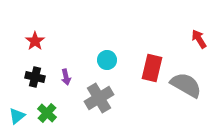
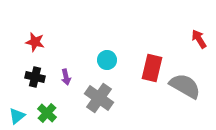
red star: moved 1 px down; rotated 24 degrees counterclockwise
gray semicircle: moved 1 px left, 1 px down
gray cross: rotated 24 degrees counterclockwise
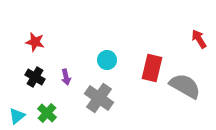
black cross: rotated 18 degrees clockwise
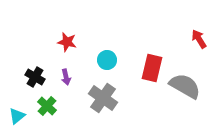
red star: moved 32 px right
gray cross: moved 4 px right
green cross: moved 7 px up
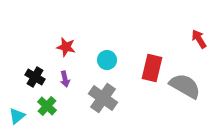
red star: moved 1 px left, 5 px down
purple arrow: moved 1 px left, 2 px down
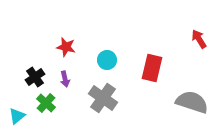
black cross: rotated 24 degrees clockwise
gray semicircle: moved 7 px right, 16 px down; rotated 12 degrees counterclockwise
green cross: moved 1 px left, 3 px up
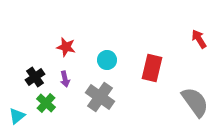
gray cross: moved 3 px left, 1 px up
gray semicircle: moved 3 px right; rotated 36 degrees clockwise
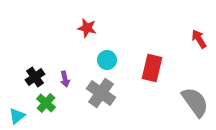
red star: moved 21 px right, 19 px up
gray cross: moved 1 px right, 4 px up
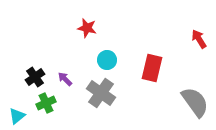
purple arrow: rotated 147 degrees clockwise
green cross: rotated 24 degrees clockwise
